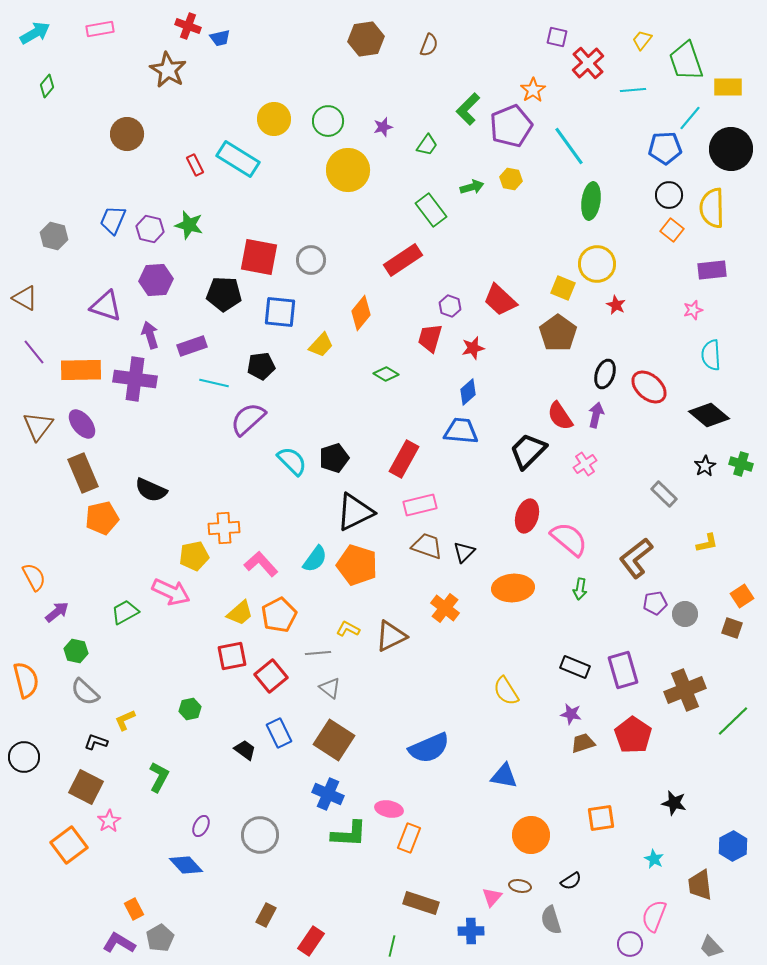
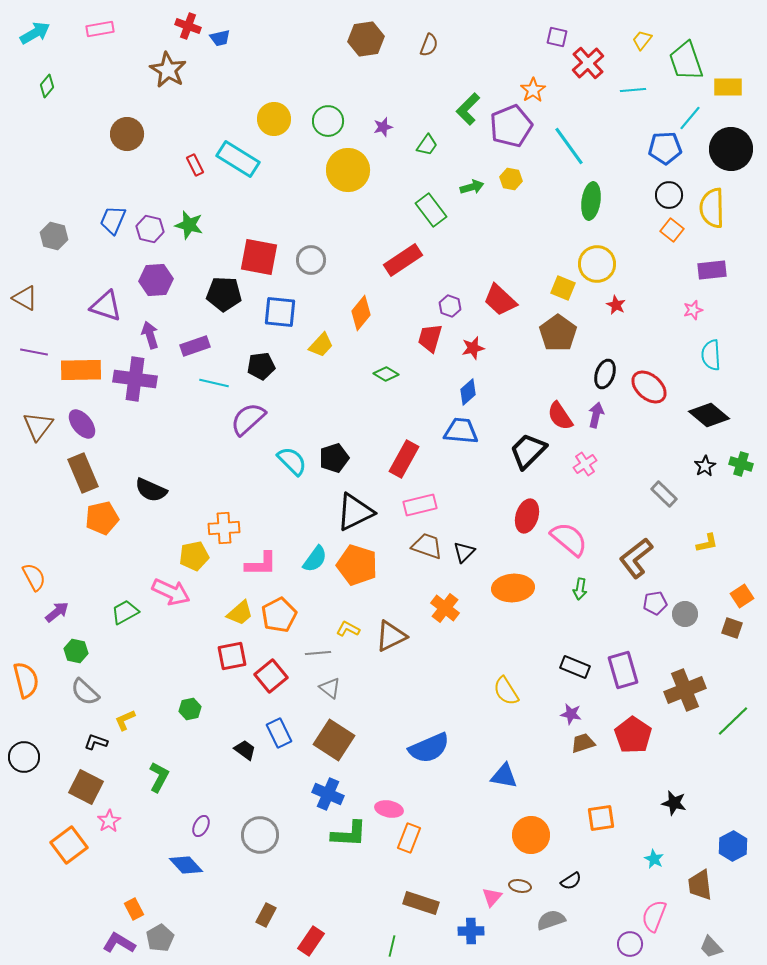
purple rectangle at (192, 346): moved 3 px right
purple line at (34, 352): rotated 40 degrees counterclockwise
pink L-shape at (261, 564): rotated 132 degrees clockwise
gray semicircle at (551, 920): rotated 88 degrees clockwise
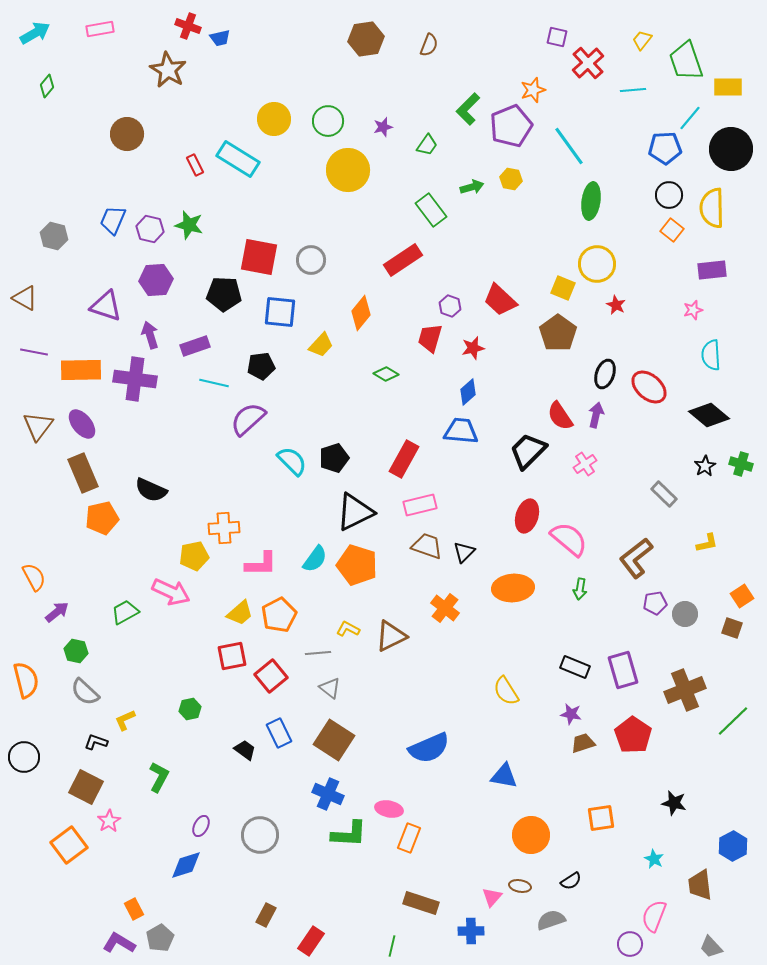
orange star at (533, 90): rotated 15 degrees clockwise
blue diamond at (186, 865): rotated 64 degrees counterclockwise
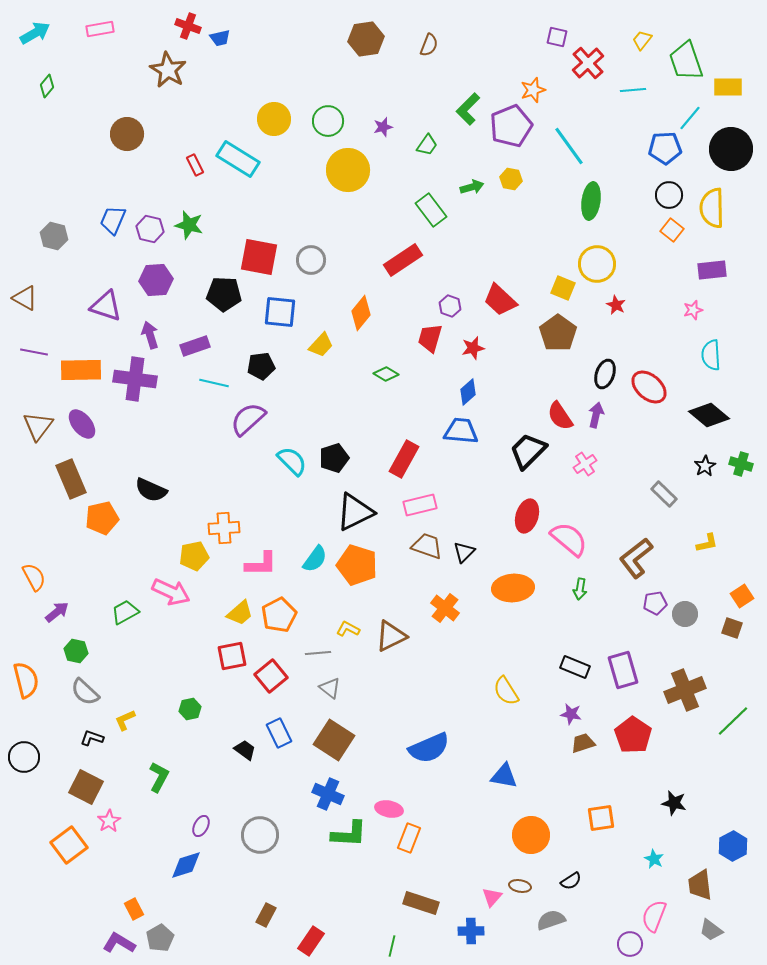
brown rectangle at (83, 473): moved 12 px left, 6 px down
black L-shape at (96, 742): moved 4 px left, 4 px up
gray trapezoid at (711, 947): moved 17 px up; rotated 10 degrees counterclockwise
